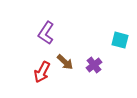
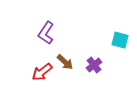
red arrow: rotated 25 degrees clockwise
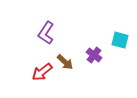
purple cross: moved 10 px up; rotated 14 degrees counterclockwise
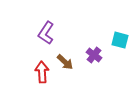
red arrow: rotated 125 degrees clockwise
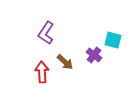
cyan square: moved 7 px left
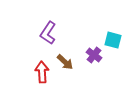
purple L-shape: moved 2 px right
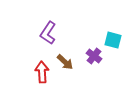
purple cross: moved 1 px down
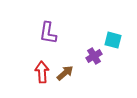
purple L-shape: rotated 25 degrees counterclockwise
purple cross: rotated 21 degrees clockwise
brown arrow: moved 11 px down; rotated 84 degrees counterclockwise
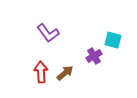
purple L-shape: rotated 45 degrees counterclockwise
red arrow: moved 1 px left
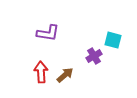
purple L-shape: rotated 45 degrees counterclockwise
brown arrow: moved 2 px down
